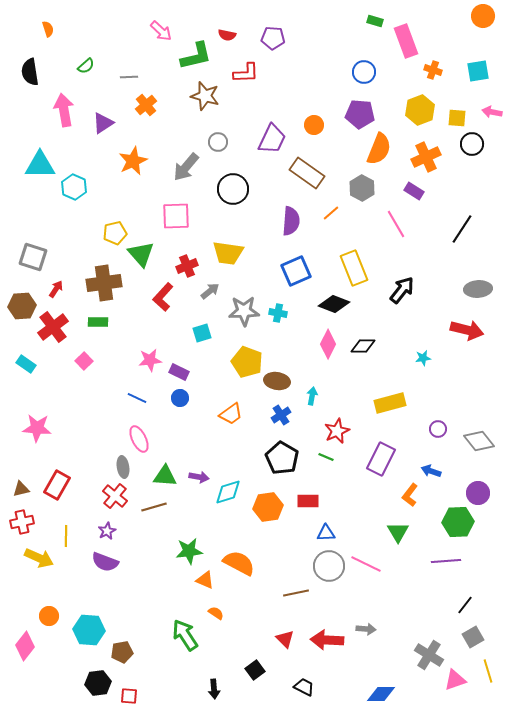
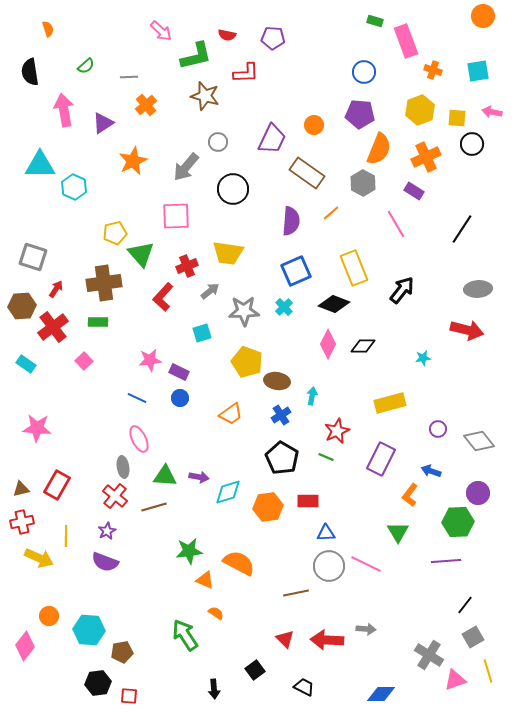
gray hexagon at (362, 188): moved 1 px right, 5 px up
cyan cross at (278, 313): moved 6 px right, 6 px up; rotated 36 degrees clockwise
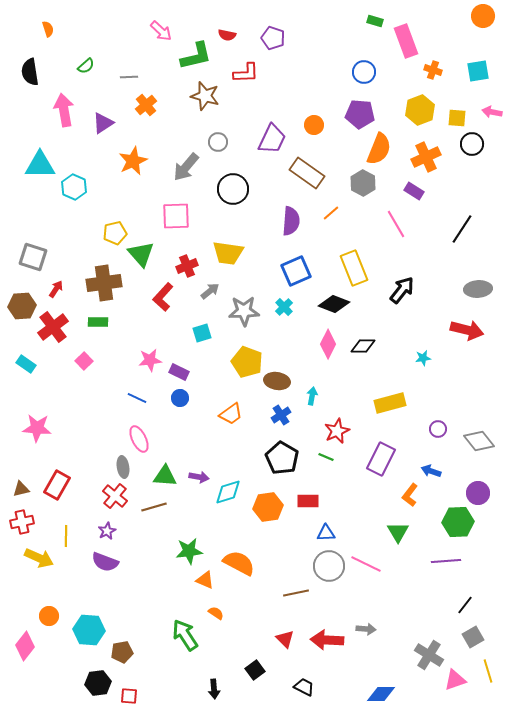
purple pentagon at (273, 38): rotated 15 degrees clockwise
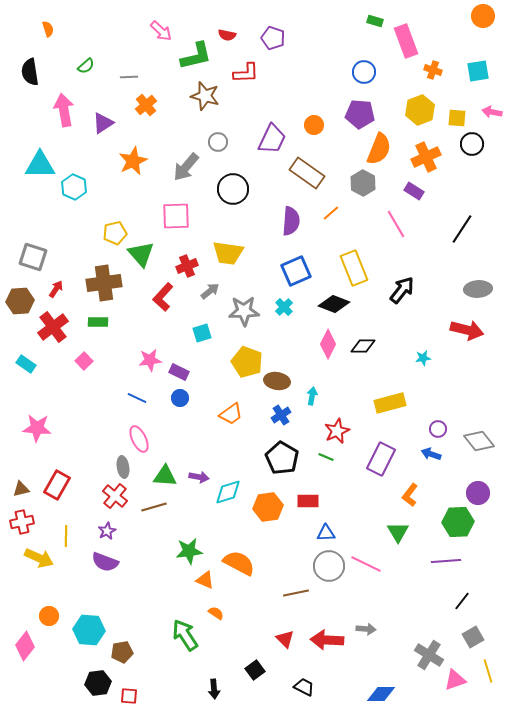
brown hexagon at (22, 306): moved 2 px left, 5 px up
blue arrow at (431, 471): moved 17 px up
black line at (465, 605): moved 3 px left, 4 px up
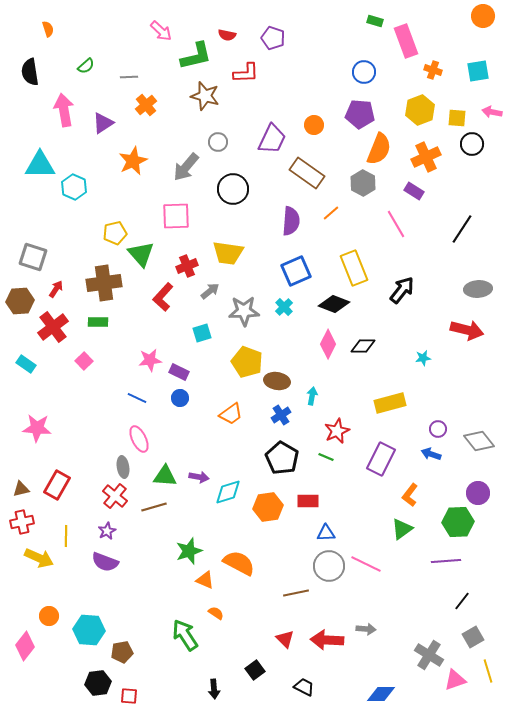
green triangle at (398, 532): moved 4 px right, 3 px up; rotated 25 degrees clockwise
green star at (189, 551): rotated 12 degrees counterclockwise
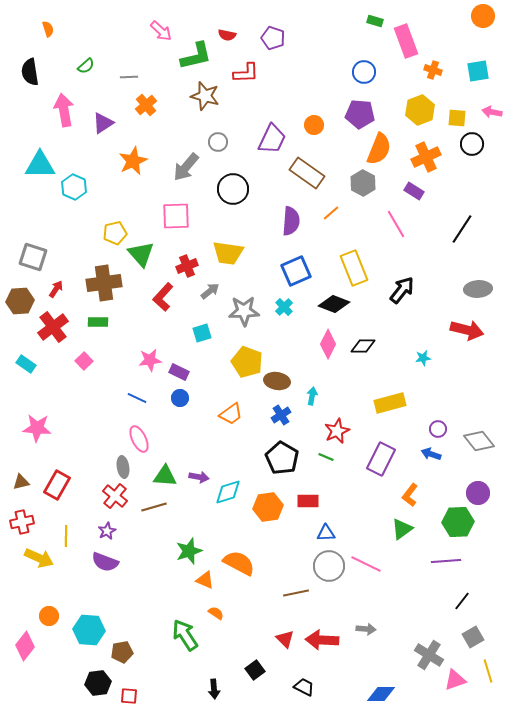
brown triangle at (21, 489): moved 7 px up
red arrow at (327, 640): moved 5 px left
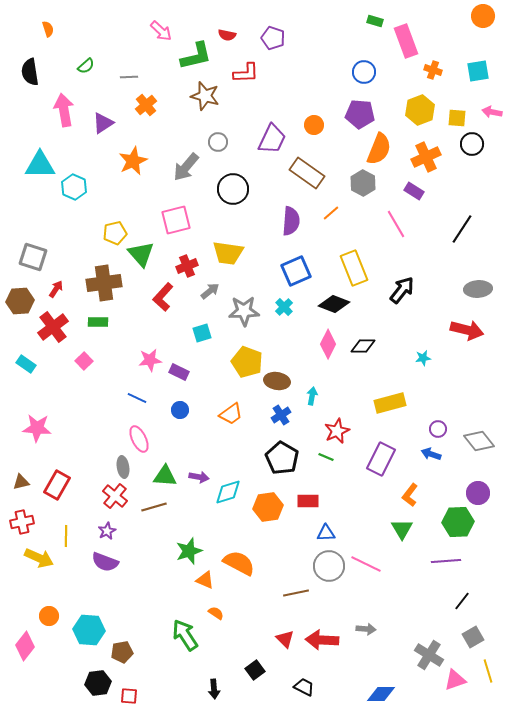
pink square at (176, 216): moved 4 px down; rotated 12 degrees counterclockwise
blue circle at (180, 398): moved 12 px down
green triangle at (402, 529): rotated 25 degrees counterclockwise
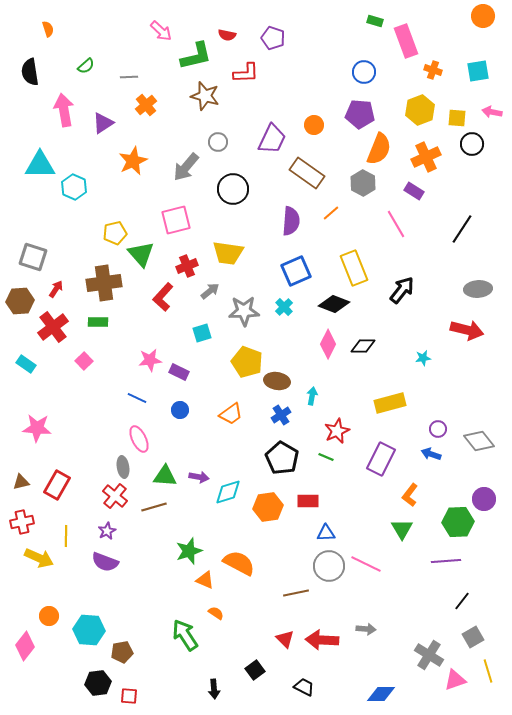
purple circle at (478, 493): moved 6 px right, 6 px down
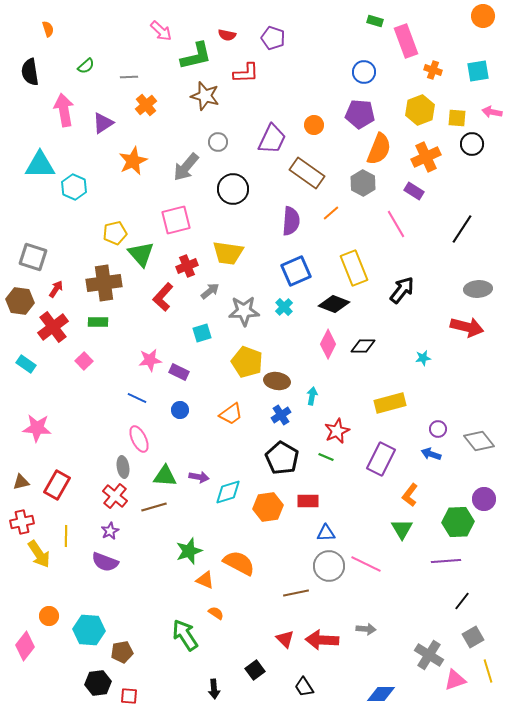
brown hexagon at (20, 301): rotated 12 degrees clockwise
red arrow at (467, 330): moved 3 px up
purple star at (107, 531): moved 3 px right
yellow arrow at (39, 558): moved 4 px up; rotated 32 degrees clockwise
black trapezoid at (304, 687): rotated 150 degrees counterclockwise
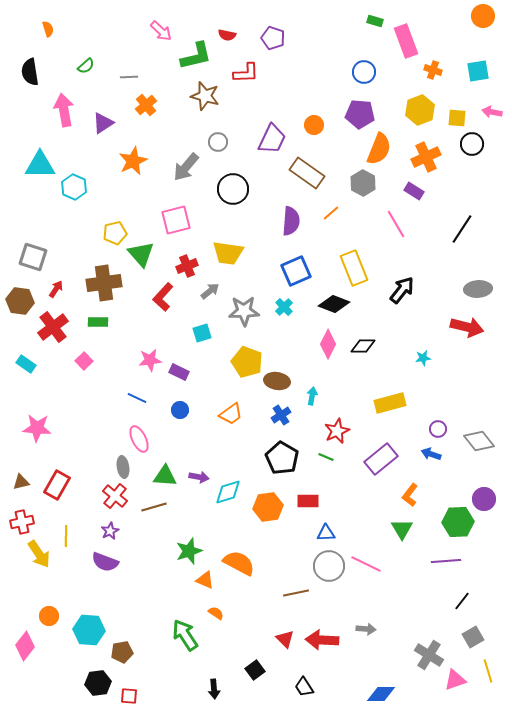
purple rectangle at (381, 459): rotated 24 degrees clockwise
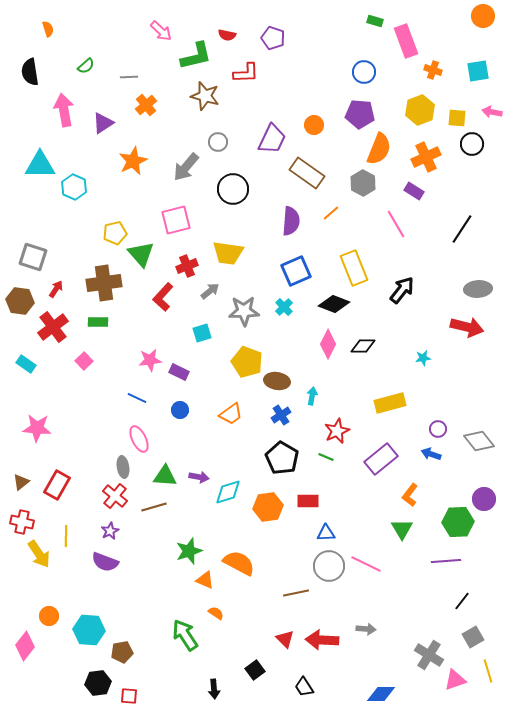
brown triangle at (21, 482): rotated 24 degrees counterclockwise
red cross at (22, 522): rotated 25 degrees clockwise
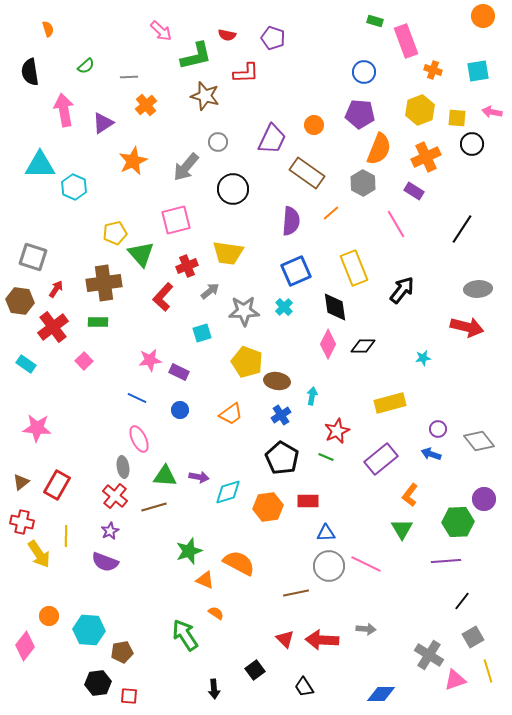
black diamond at (334, 304): moved 1 px right, 3 px down; rotated 60 degrees clockwise
